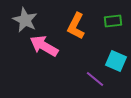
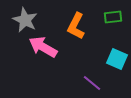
green rectangle: moved 4 px up
pink arrow: moved 1 px left, 1 px down
cyan square: moved 1 px right, 2 px up
purple line: moved 3 px left, 4 px down
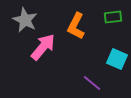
pink arrow: rotated 100 degrees clockwise
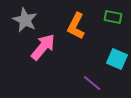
green rectangle: rotated 18 degrees clockwise
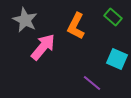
green rectangle: rotated 30 degrees clockwise
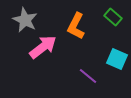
pink arrow: rotated 12 degrees clockwise
purple line: moved 4 px left, 7 px up
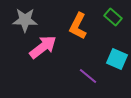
gray star: rotated 25 degrees counterclockwise
orange L-shape: moved 2 px right
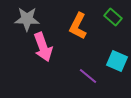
gray star: moved 2 px right, 1 px up
pink arrow: rotated 108 degrees clockwise
cyan square: moved 2 px down
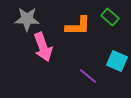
green rectangle: moved 3 px left
orange L-shape: rotated 116 degrees counterclockwise
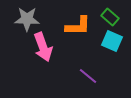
cyan square: moved 5 px left, 20 px up
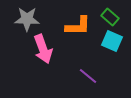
pink arrow: moved 2 px down
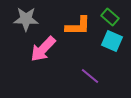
gray star: moved 1 px left
pink arrow: rotated 64 degrees clockwise
purple line: moved 2 px right
